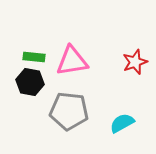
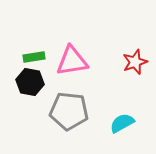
green rectangle: rotated 15 degrees counterclockwise
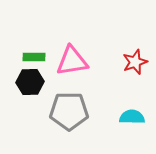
green rectangle: rotated 10 degrees clockwise
black hexagon: rotated 12 degrees counterclockwise
gray pentagon: rotated 6 degrees counterclockwise
cyan semicircle: moved 10 px right, 6 px up; rotated 30 degrees clockwise
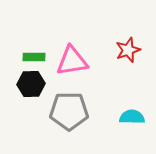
red star: moved 7 px left, 12 px up
black hexagon: moved 1 px right, 2 px down
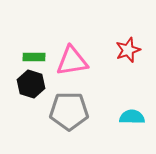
black hexagon: rotated 20 degrees clockwise
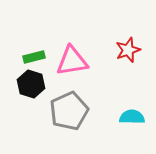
green rectangle: rotated 15 degrees counterclockwise
gray pentagon: rotated 24 degrees counterclockwise
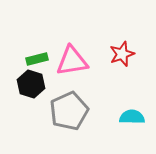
red star: moved 6 px left, 4 px down
green rectangle: moved 3 px right, 2 px down
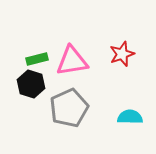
gray pentagon: moved 3 px up
cyan semicircle: moved 2 px left
